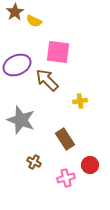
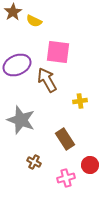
brown star: moved 2 px left
brown arrow: rotated 15 degrees clockwise
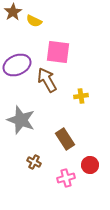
yellow cross: moved 1 px right, 5 px up
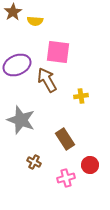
yellow semicircle: moved 1 px right; rotated 21 degrees counterclockwise
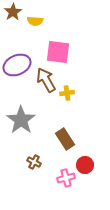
brown arrow: moved 1 px left
yellow cross: moved 14 px left, 3 px up
gray star: rotated 16 degrees clockwise
red circle: moved 5 px left
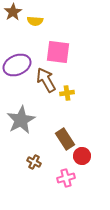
gray star: rotated 8 degrees clockwise
red circle: moved 3 px left, 9 px up
